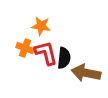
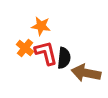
orange cross: rotated 18 degrees clockwise
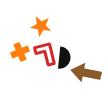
orange cross: moved 5 px left, 4 px down; rotated 30 degrees clockwise
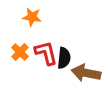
orange star: moved 9 px left, 9 px up
orange cross: rotated 24 degrees counterclockwise
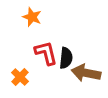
orange star: rotated 12 degrees clockwise
orange cross: moved 25 px down
black semicircle: moved 2 px right
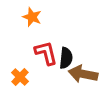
brown arrow: moved 3 px left, 1 px down
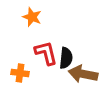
orange cross: moved 4 px up; rotated 36 degrees counterclockwise
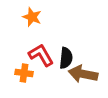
red L-shape: moved 5 px left, 2 px down; rotated 16 degrees counterclockwise
orange cross: moved 4 px right
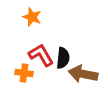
black semicircle: moved 3 px left
